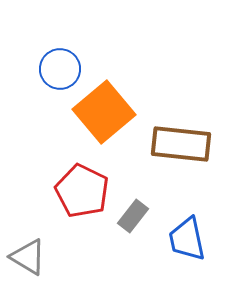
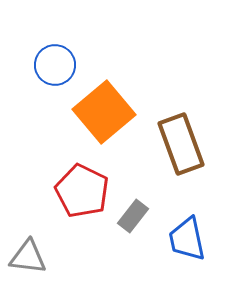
blue circle: moved 5 px left, 4 px up
brown rectangle: rotated 64 degrees clockwise
gray triangle: rotated 24 degrees counterclockwise
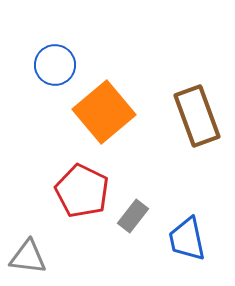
brown rectangle: moved 16 px right, 28 px up
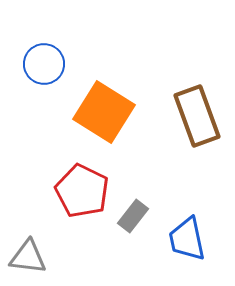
blue circle: moved 11 px left, 1 px up
orange square: rotated 18 degrees counterclockwise
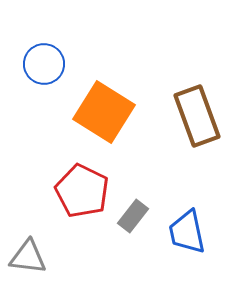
blue trapezoid: moved 7 px up
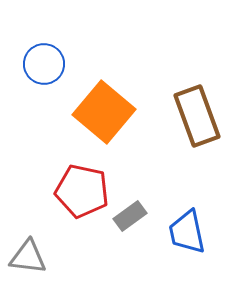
orange square: rotated 8 degrees clockwise
red pentagon: rotated 14 degrees counterclockwise
gray rectangle: moved 3 px left; rotated 16 degrees clockwise
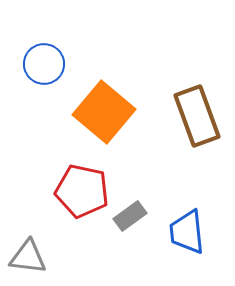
blue trapezoid: rotated 6 degrees clockwise
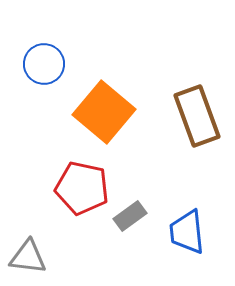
red pentagon: moved 3 px up
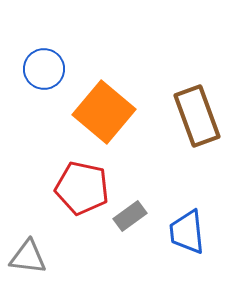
blue circle: moved 5 px down
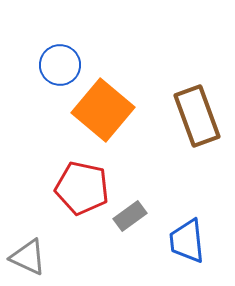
blue circle: moved 16 px right, 4 px up
orange square: moved 1 px left, 2 px up
blue trapezoid: moved 9 px down
gray triangle: rotated 18 degrees clockwise
